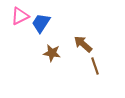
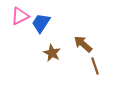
brown star: rotated 18 degrees clockwise
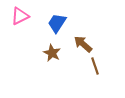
blue trapezoid: moved 16 px right
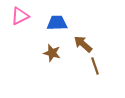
blue trapezoid: rotated 55 degrees clockwise
brown star: rotated 12 degrees counterclockwise
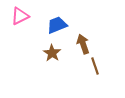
blue trapezoid: moved 2 px down; rotated 20 degrees counterclockwise
brown arrow: rotated 30 degrees clockwise
brown star: rotated 18 degrees clockwise
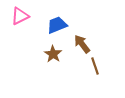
brown arrow: moved 1 px left; rotated 18 degrees counterclockwise
brown star: moved 1 px right, 1 px down
